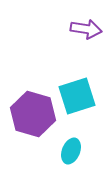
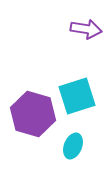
cyan ellipse: moved 2 px right, 5 px up
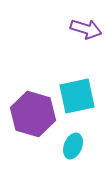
purple arrow: rotated 8 degrees clockwise
cyan square: rotated 6 degrees clockwise
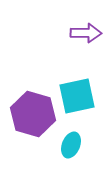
purple arrow: moved 4 px down; rotated 16 degrees counterclockwise
cyan ellipse: moved 2 px left, 1 px up
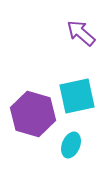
purple arrow: moved 5 px left; rotated 140 degrees counterclockwise
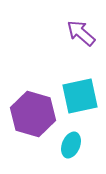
cyan square: moved 3 px right
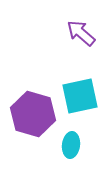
cyan ellipse: rotated 15 degrees counterclockwise
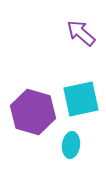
cyan square: moved 1 px right, 3 px down
purple hexagon: moved 2 px up
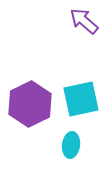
purple arrow: moved 3 px right, 12 px up
purple hexagon: moved 3 px left, 8 px up; rotated 18 degrees clockwise
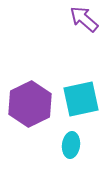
purple arrow: moved 2 px up
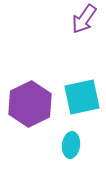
purple arrow: rotated 96 degrees counterclockwise
cyan square: moved 1 px right, 2 px up
